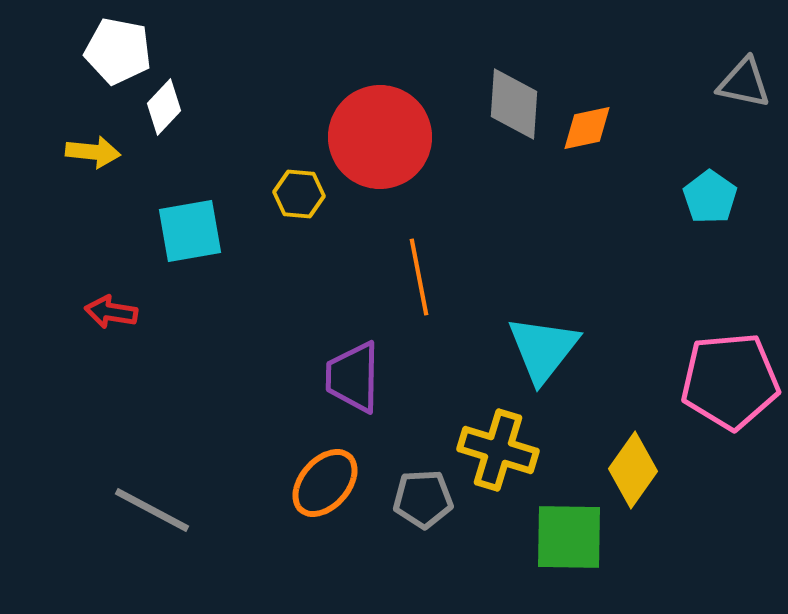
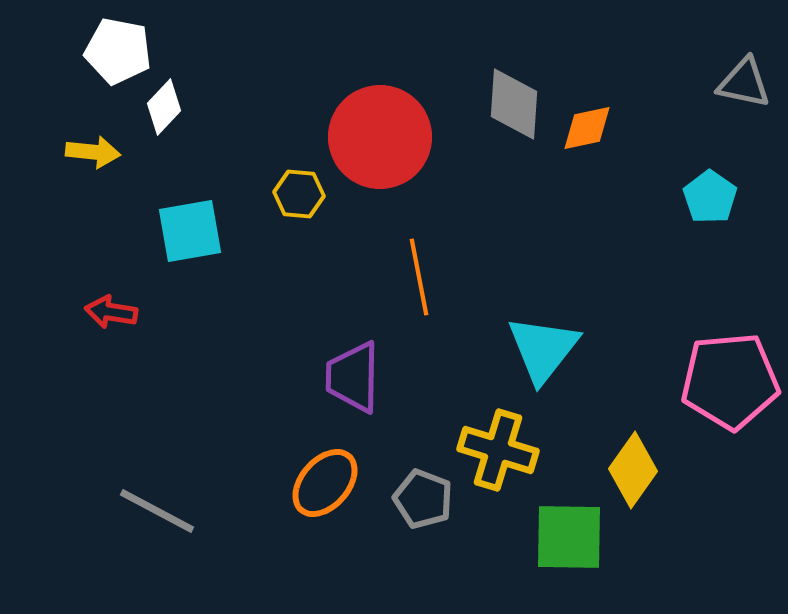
gray pentagon: rotated 24 degrees clockwise
gray line: moved 5 px right, 1 px down
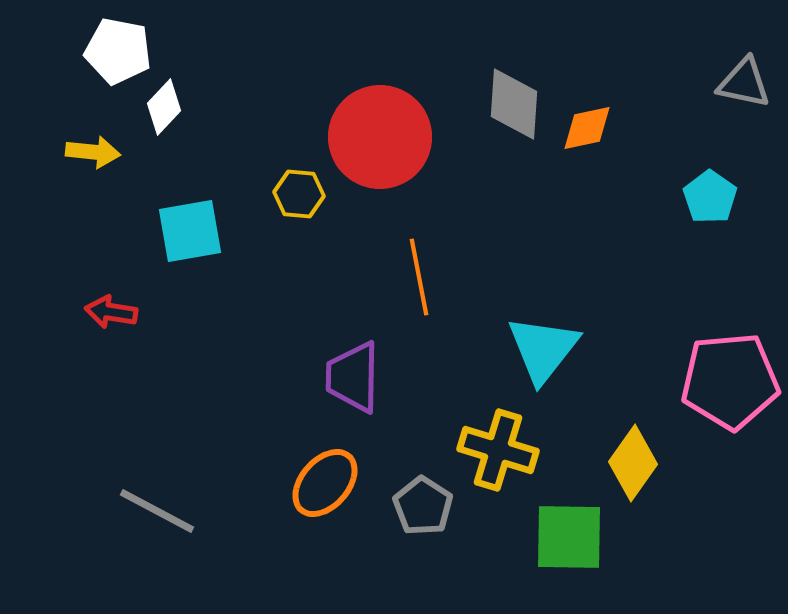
yellow diamond: moved 7 px up
gray pentagon: moved 7 px down; rotated 12 degrees clockwise
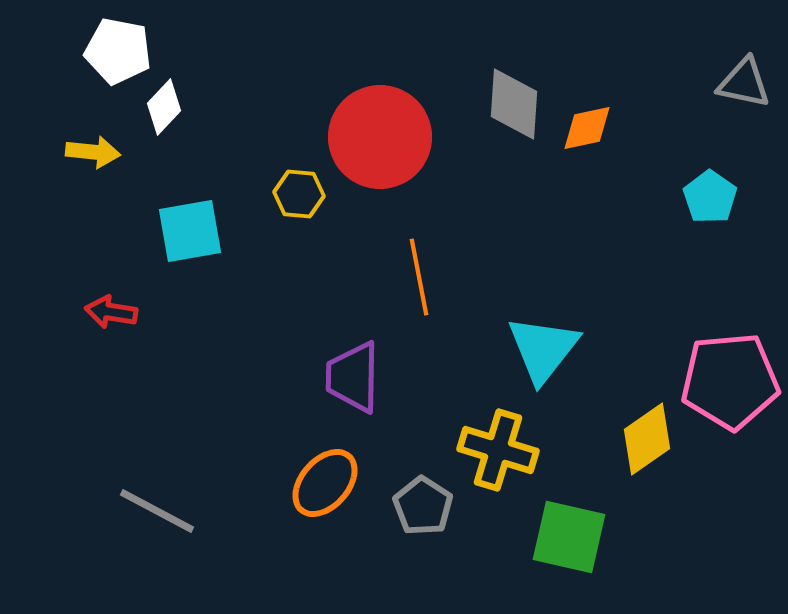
yellow diamond: moved 14 px right, 24 px up; rotated 20 degrees clockwise
green square: rotated 12 degrees clockwise
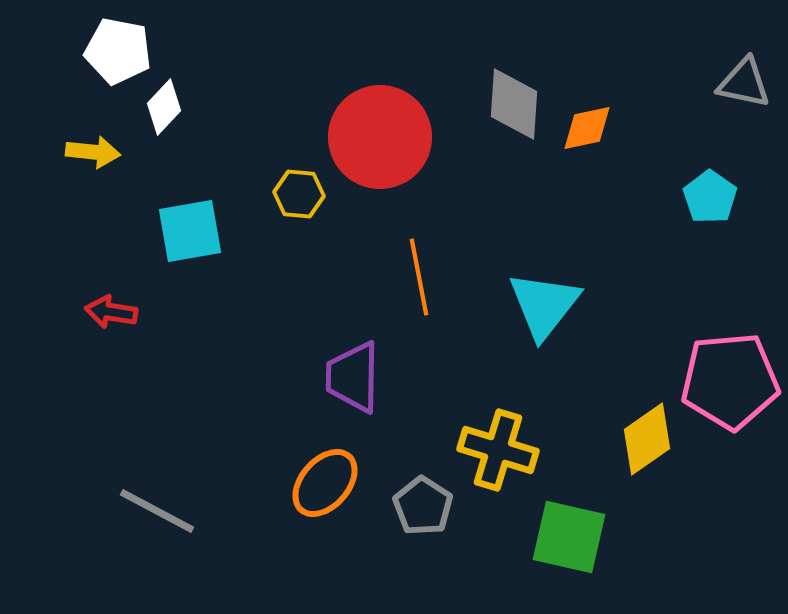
cyan triangle: moved 1 px right, 44 px up
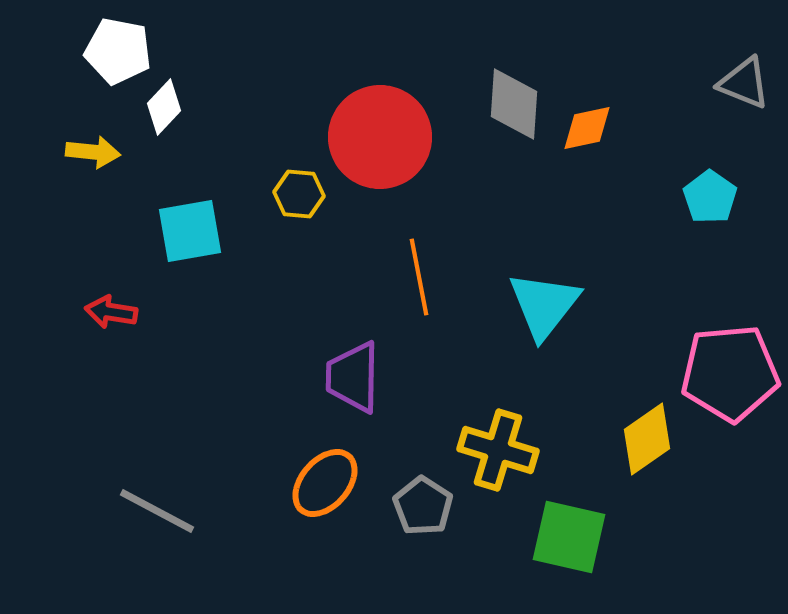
gray triangle: rotated 10 degrees clockwise
pink pentagon: moved 8 px up
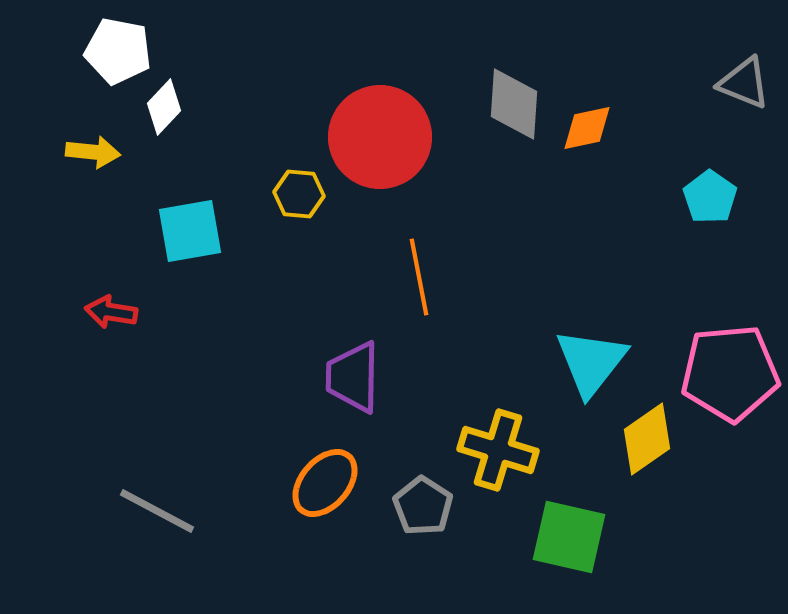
cyan triangle: moved 47 px right, 57 px down
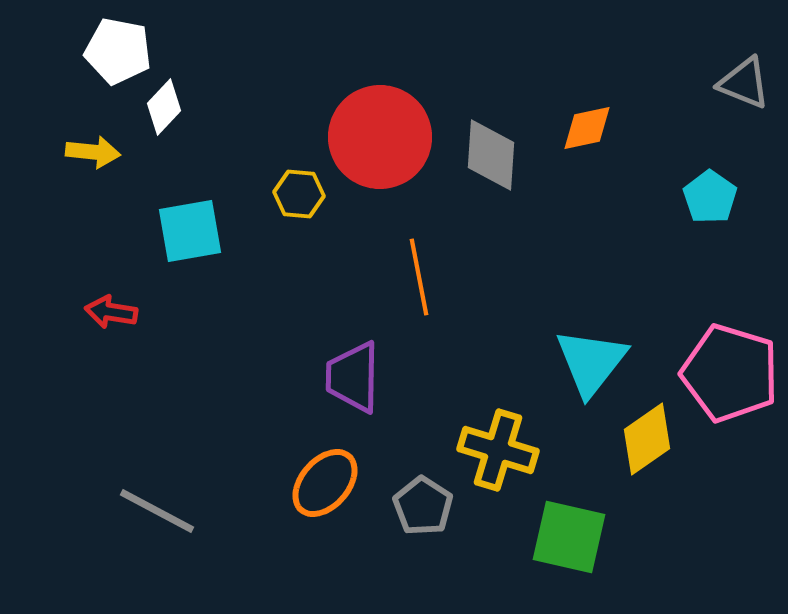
gray diamond: moved 23 px left, 51 px down
pink pentagon: rotated 22 degrees clockwise
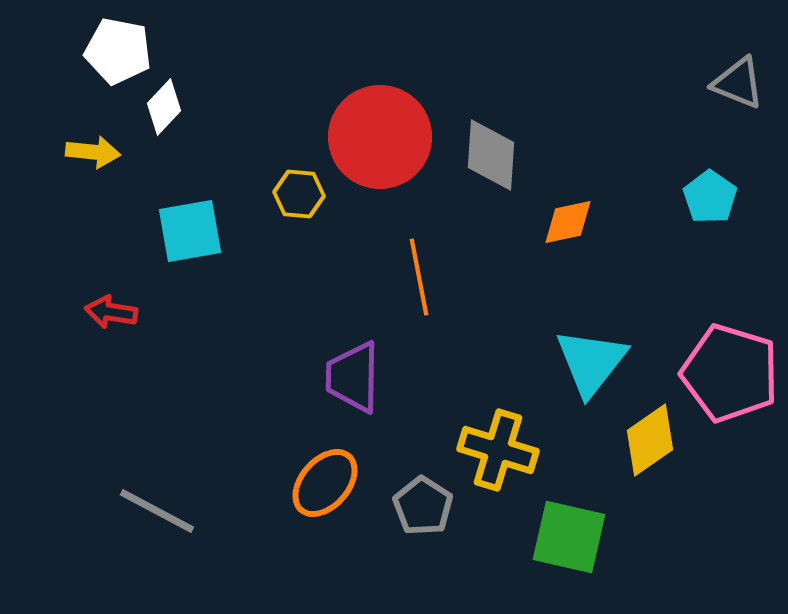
gray triangle: moved 6 px left
orange diamond: moved 19 px left, 94 px down
yellow diamond: moved 3 px right, 1 px down
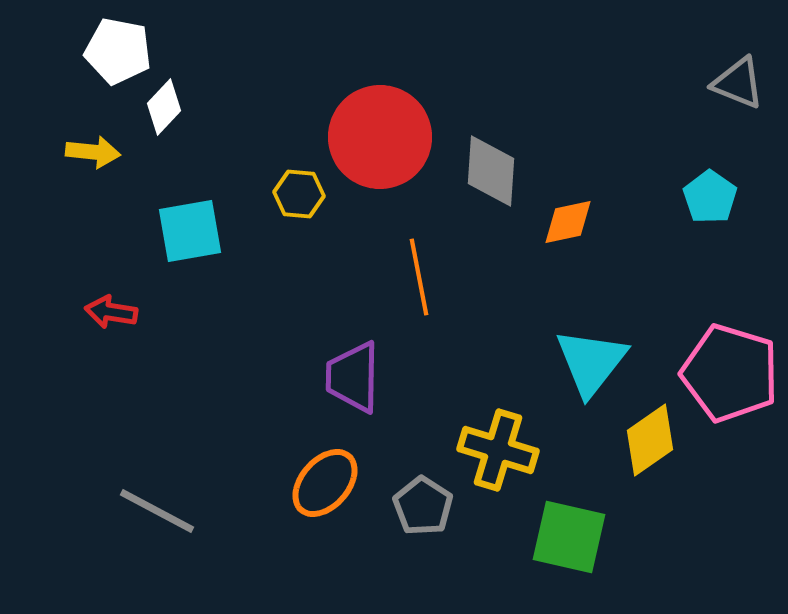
gray diamond: moved 16 px down
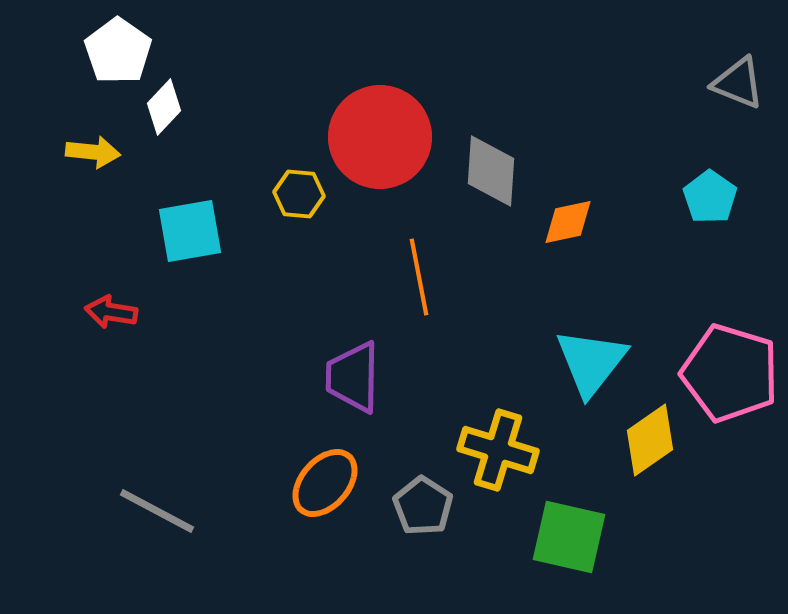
white pentagon: rotated 24 degrees clockwise
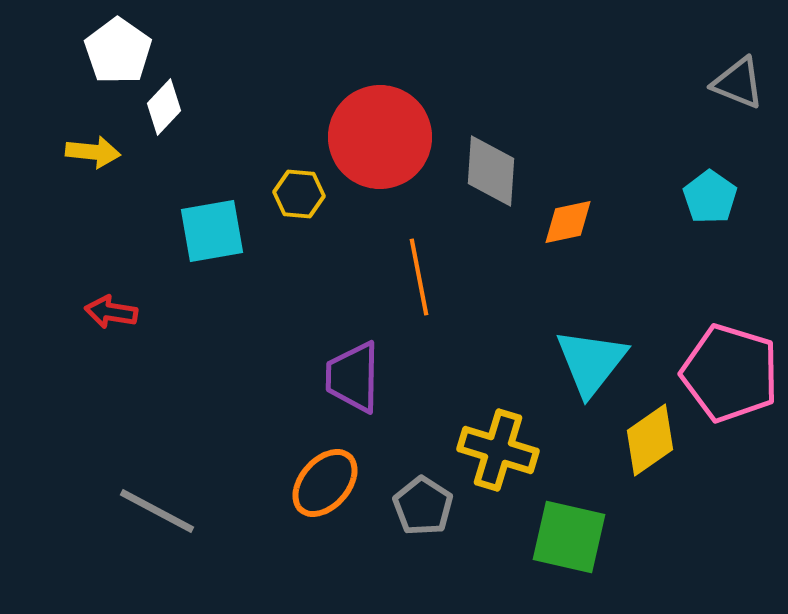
cyan square: moved 22 px right
